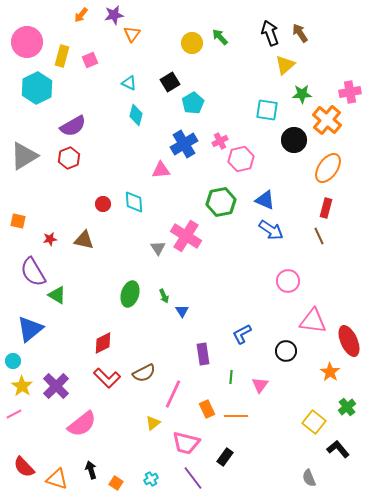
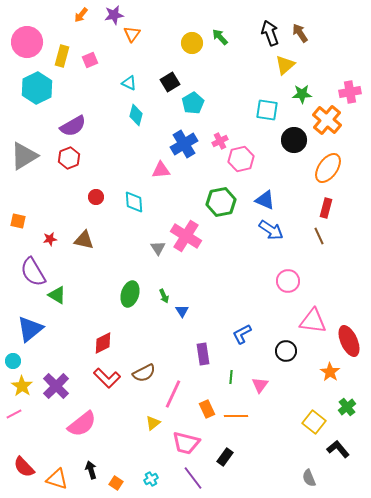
red circle at (103, 204): moved 7 px left, 7 px up
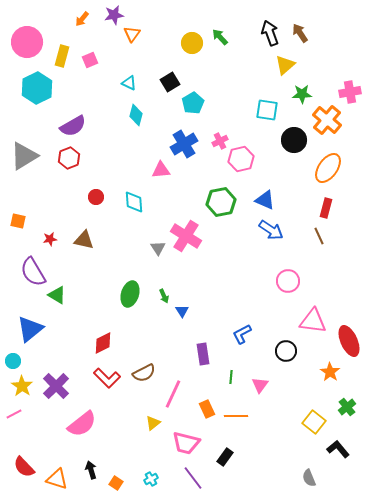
orange arrow at (81, 15): moved 1 px right, 4 px down
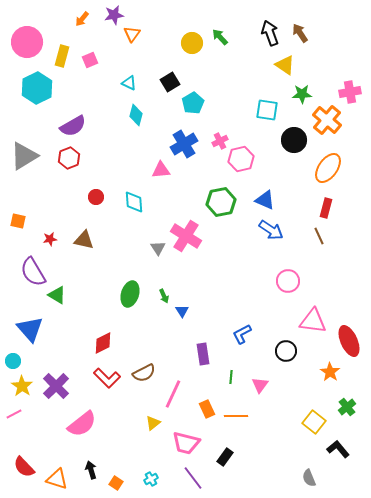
yellow triangle at (285, 65): rotated 45 degrees counterclockwise
blue triangle at (30, 329): rotated 32 degrees counterclockwise
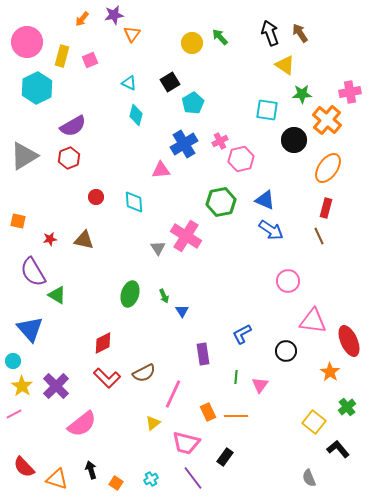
green line at (231, 377): moved 5 px right
orange rectangle at (207, 409): moved 1 px right, 3 px down
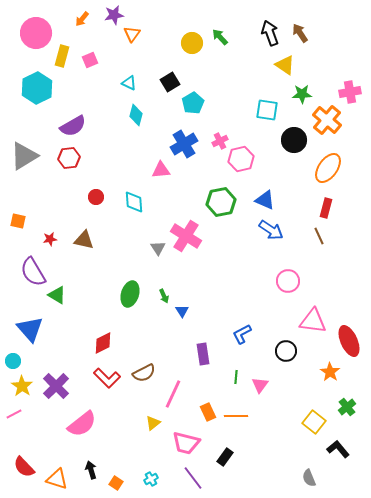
pink circle at (27, 42): moved 9 px right, 9 px up
red hexagon at (69, 158): rotated 15 degrees clockwise
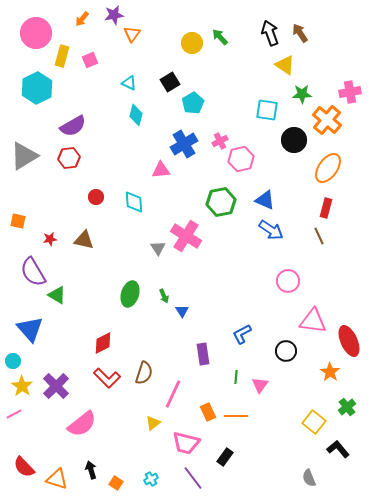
brown semicircle at (144, 373): rotated 45 degrees counterclockwise
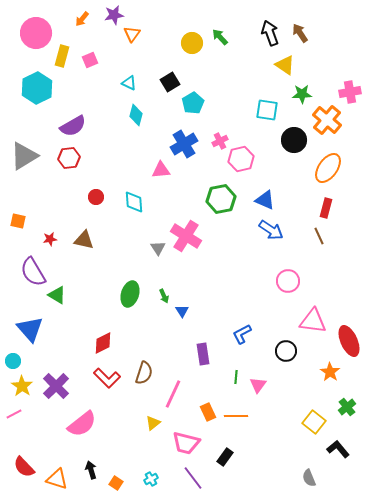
green hexagon at (221, 202): moved 3 px up
pink triangle at (260, 385): moved 2 px left
